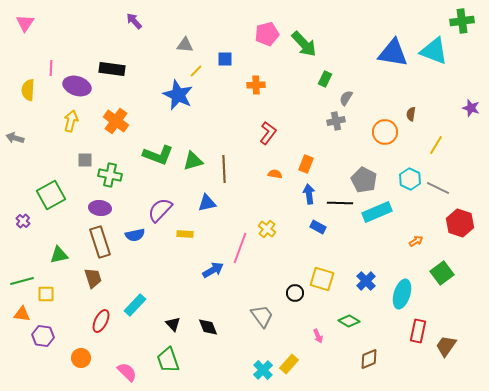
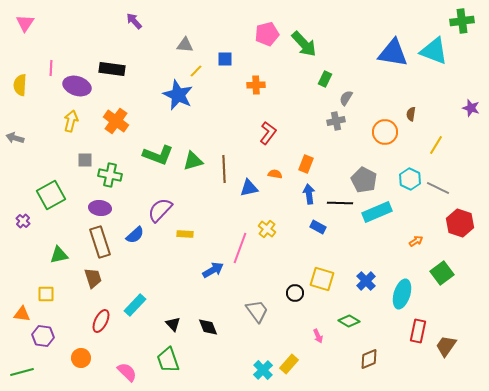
yellow semicircle at (28, 90): moved 8 px left, 5 px up
blue triangle at (207, 203): moved 42 px right, 15 px up
blue semicircle at (135, 235): rotated 30 degrees counterclockwise
green line at (22, 281): moved 91 px down
gray trapezoid at (262, 316): moved 5 px left, 5 px up
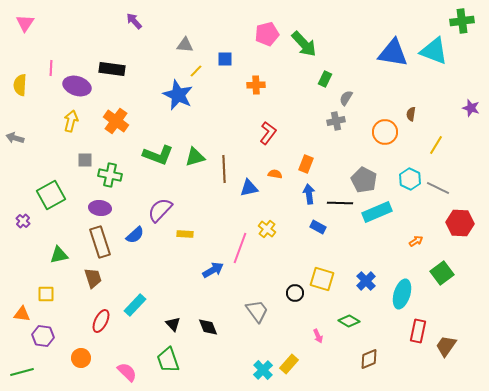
green triangle at (193, 161): moved 2 px right, 4 px up
red hexagon at (460, 223): rotated 16 degrees counterclockwise
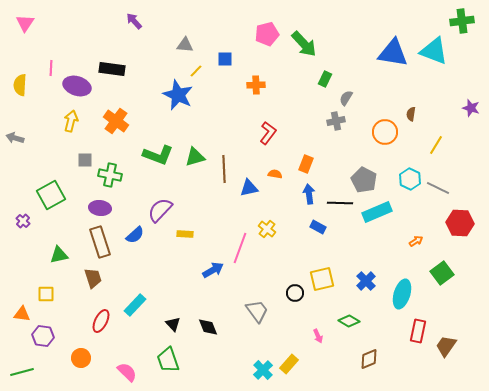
yellow square at (322, 279): rotated 30 degrees counterclockwise
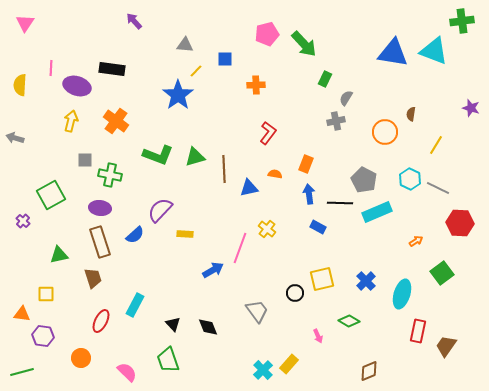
blue star at (178, 95): rotated 12 degrees clockwise
cyan rectangle at (135, 305): rotated 15 degrees counterclockwise
brown diamond at (369, 359): moved 12 px down
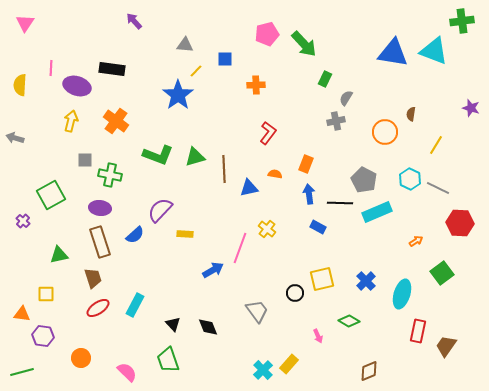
red ellipse at (101, 321): moved 3 px left, 13 px up; rotated 30 degrees clockwise
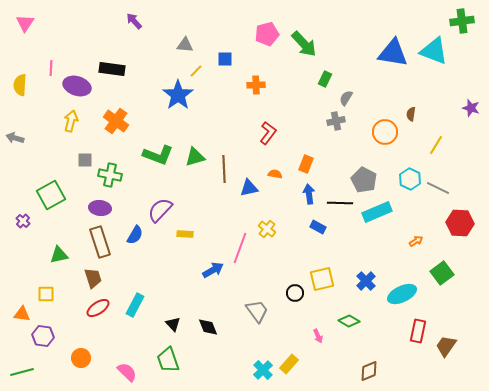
blue semicircle at (135, 235): rotated 18 degrees counterclockwise
cyan ellipse at (402, 294): rotated 48 degrees clockwise
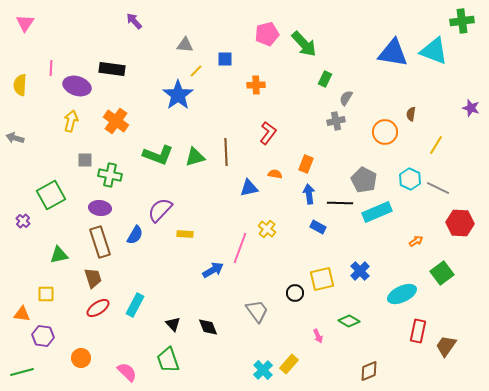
brown line at (224, 169): moved 2 px right, 17 px up
blue cross at (366, 281): moved 6 px left, 10 px up
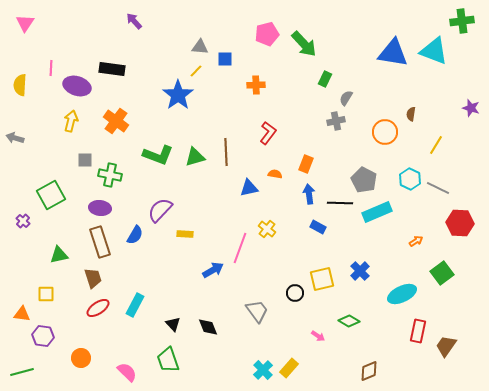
gray triangle at (185, 45): moved 15 px right, 2 px down
pink arrow at (318, 336): rotated 32 degrees counterclockwise
yellow rectangle at (289, 364): moved 4 px down
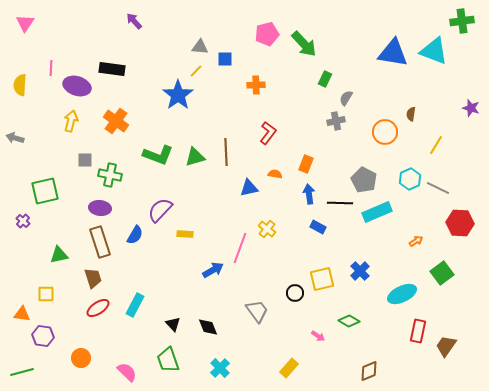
cyan hexagon at (410, 179): rotated 10 degrees clockwise
green square at (51, 195): moved 6 px left, 4 px up; rotated 16 degrees clockwise
cyan cross at (263, 370): moved 43 px left, 2 px up
